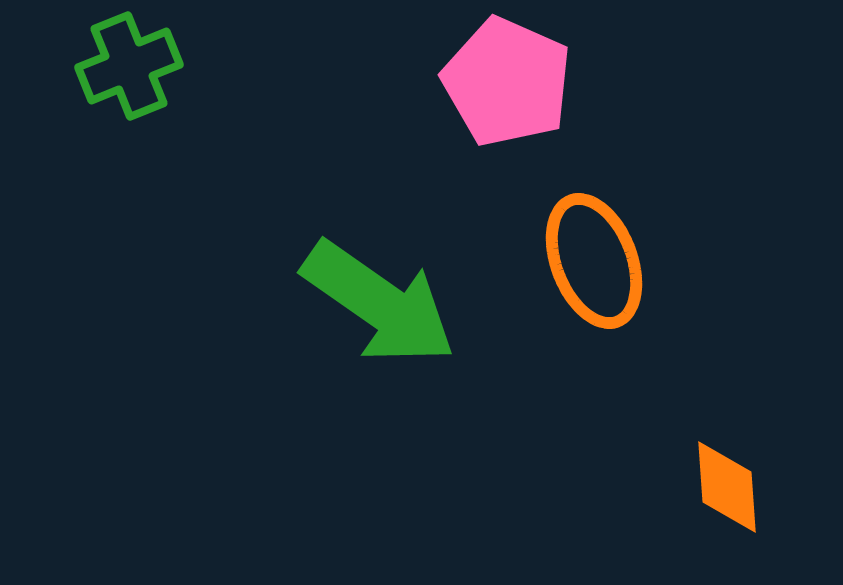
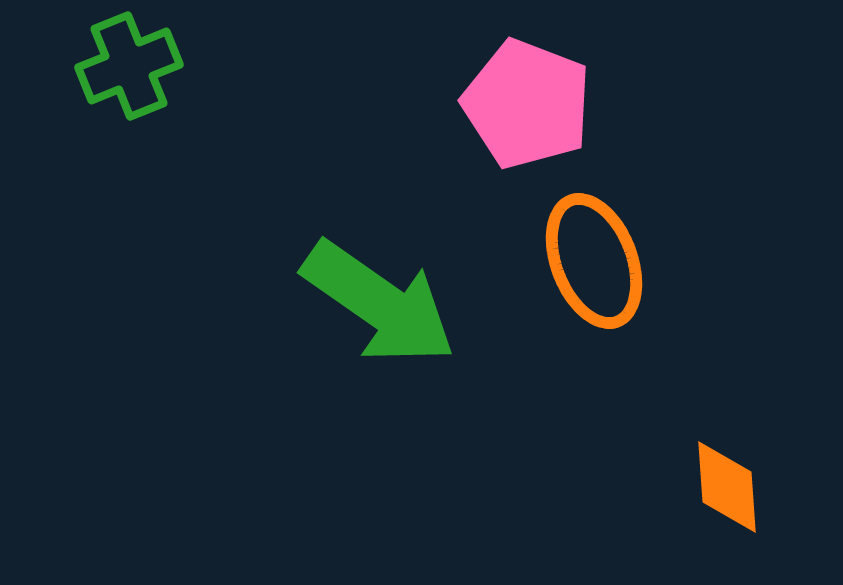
pink pentagon: moved 20 px right, 22 px down; rotated 3 degrees counterclockwise
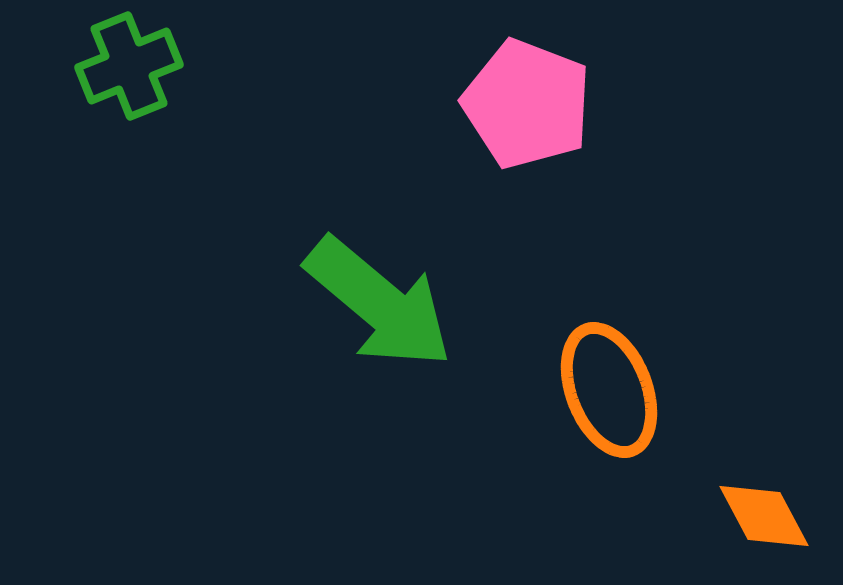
orange ellipse: moved 15 px right, 129 px down
green arrow: rotated 5 degrees clockwise
orange diamond: moved 37 px right, 29 px down; rotated 24 degrees counterclockwise
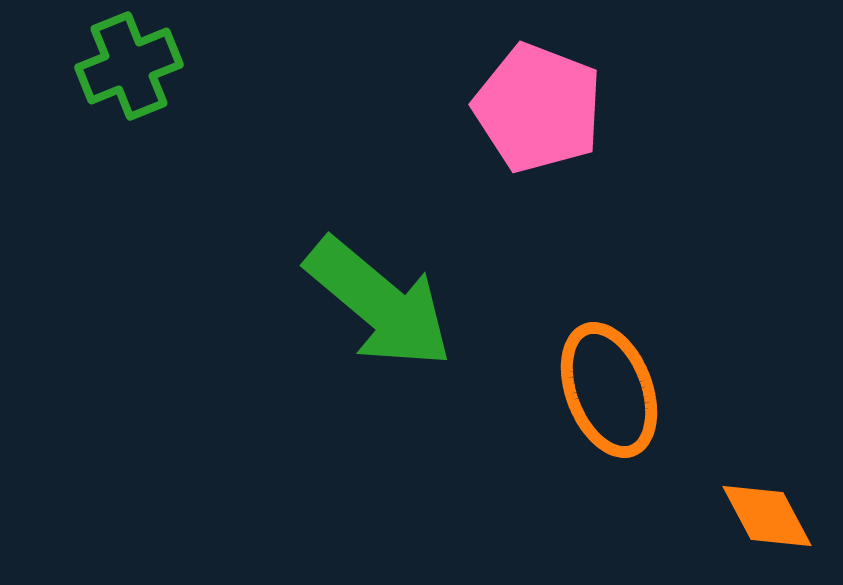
pink pentagon: moved 11 px right, 4 px down
orange diamond: moved 3 px right
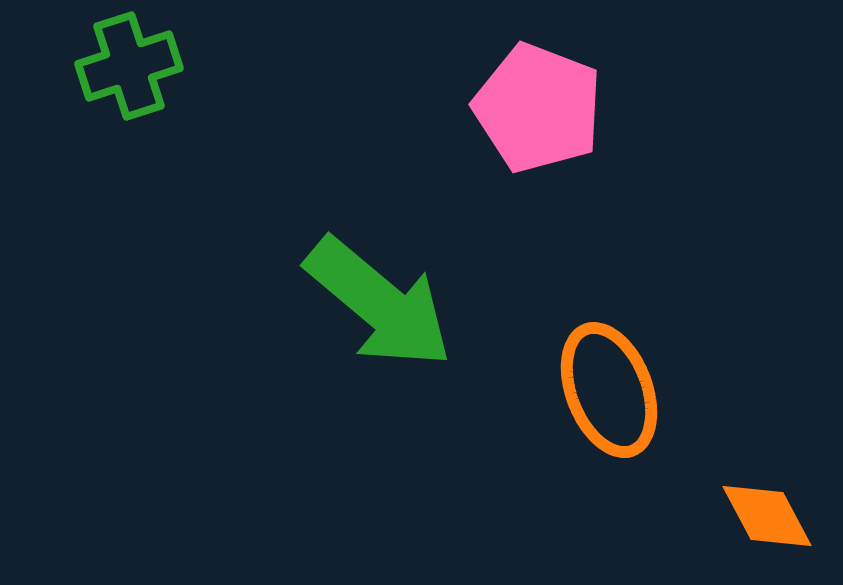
green cross: rotated 4 degrees clockwise
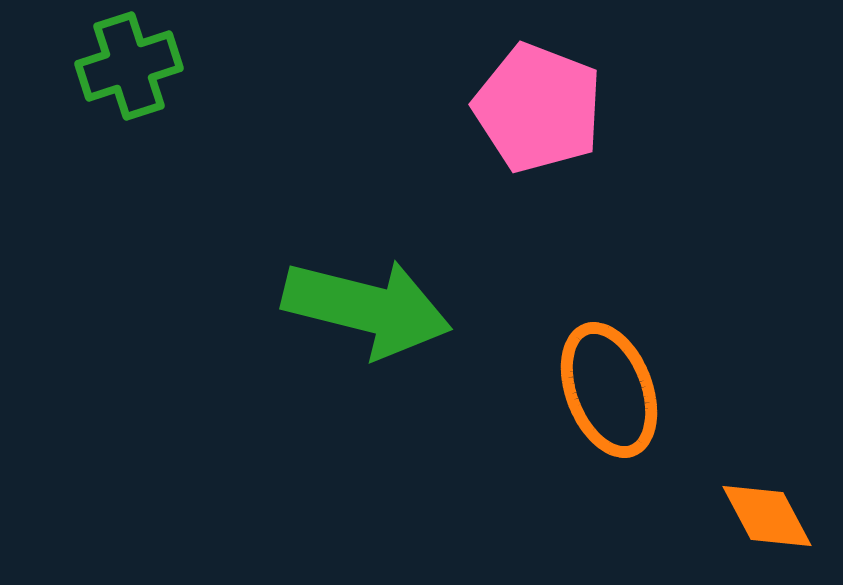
green arrow: moved 12 px left, 5 px down; rotated 26 degrees counterclockwise
